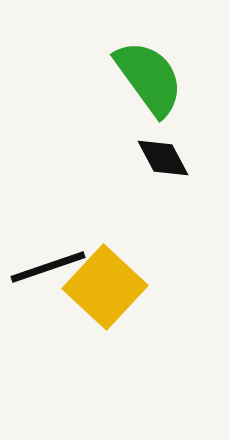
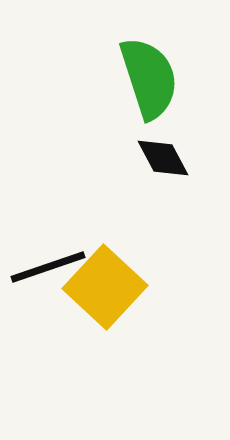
green semicircle: rotated 18 degrees clockwise
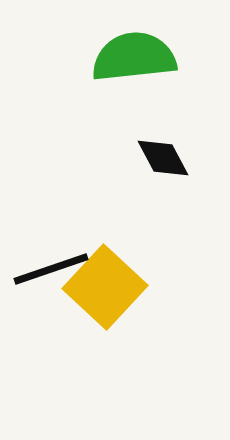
green semicircle: moved 15 px left, 21 px up; rotated 78 degrees counterclockwise
black line: moved 3 px right, 2 px down
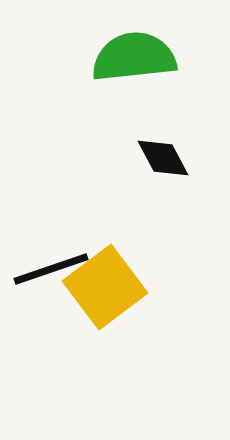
yellow square: rotated 10 degrees clockwise
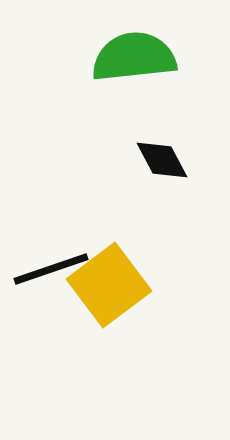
black diamond: moved 1 px left, 2 px down
yellow square: moved 4 px right, 2 px up
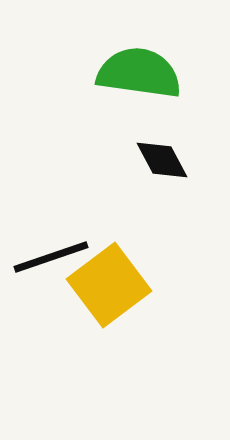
green semicircle: moved 5 px right, 16 px down; rotated 14 degrees clockwise
black line: moved 12 px up
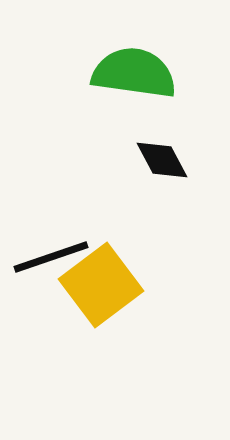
green semicircle: moved 5 px left
yellow square: moved 8 px left
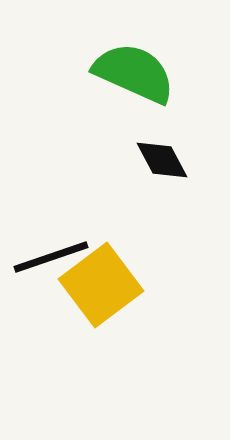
green semicircle: rotated 16 degrees clockwise
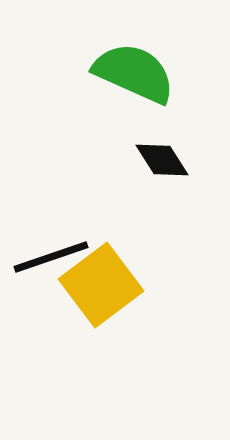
black diamond: rotated 4 degrees counterclockwise
